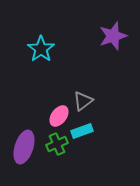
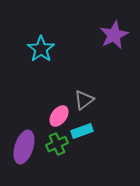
purple star: moved 1 px right, 1 px up; rotated 8 degrees counterclockwise
gray triangle: moved 1 px right, 1 px up
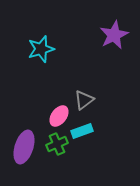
cyan star: rotated 20 degrees clockwise
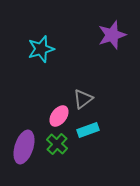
purple star: moved 2 px left; rotated 8 degrees clockwise
gray triangle: moved 1 px left, 1 px up
cyan rectangle: moved 6 px right, 1 px up
green cross: rotated 25 degrees counterclockwise
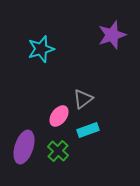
green cross: moved 1 px right, 7 px down
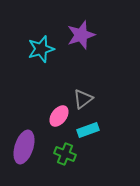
purple star: moved 31 px left
green cross: moved 7 px right, 3 px down; rotated 20 degrees counterclockwise
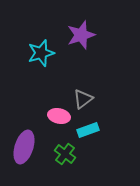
cyan star: moved 4 px down
pink ellipse: rotated 65 degrees clockwise
green cross: rotated 15 degrees clockwise
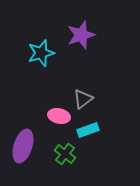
purple ellipse: moved 1 px left, 1 px up
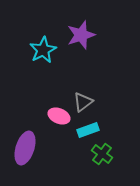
cyan star: moved 2 px right, 3 px up; rotated 12 degrees counterclockwise
gray triangle: moved 3 px down
pink ellipse: rotated 10 degrees clockwise
purple ellipse: moved 2 px right, 2 px down
green cross: moved 37 px right
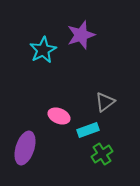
gray triangle: moved 22 px right
green cross: rotated 20 degrees clockwise
